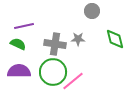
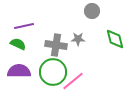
gray cross: moved 1 px right, 1 px down
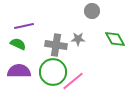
green diamond: rotated 15 degrees counterclockwise
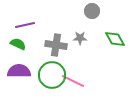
purple line: moved 1 px right, 1 px up
gray star: moved 2 px right, 1 px up
green circle: moved 1 px left, 3 px down
pink line: rotated 65 degrees clockwise
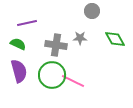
purple line: moved 2 px right, 2 px up
purple semicircle: rotated 75 degrees clockwise
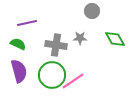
pink line: rotated 60 degrees counterclockwise
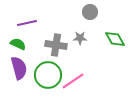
gray circle: moved 2 px left, 1 px down
purple semicircle: moved 3 px up
green circle: moved 4 px left
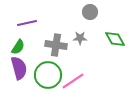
green semicircle: moved 3 px down; rotated 98 degrees clockwise
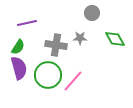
gray circle: moved 2 px right, 1 px down
pink line: rotated 15 degrees counterclockwise
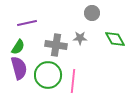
pink line: rotated 35 degrees counterclockwise
